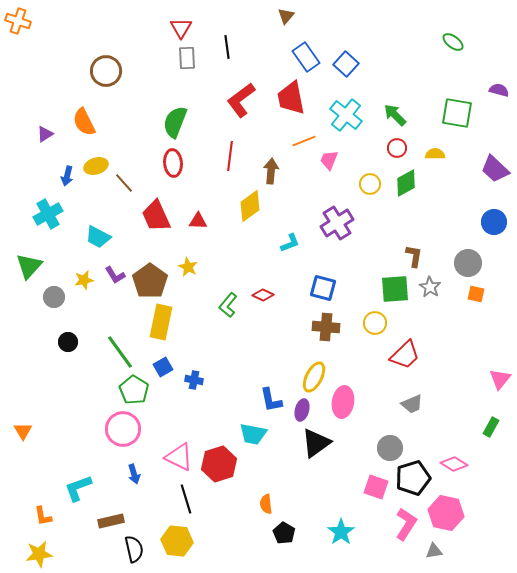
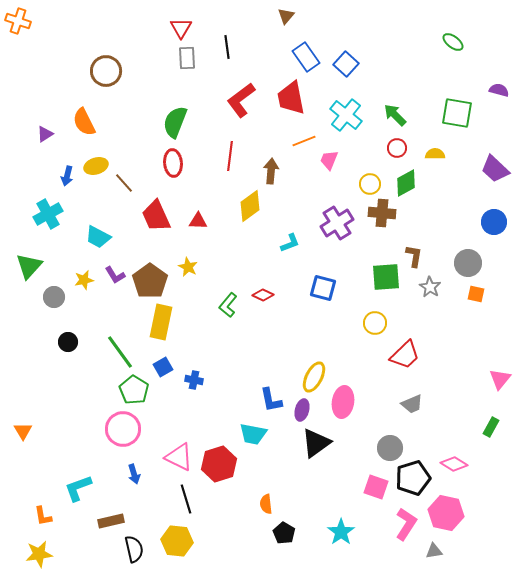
green square at (395, 289): moved 9 px left, 12 px up
brown cross at (326, 327): moved 56 px right, 114 px up
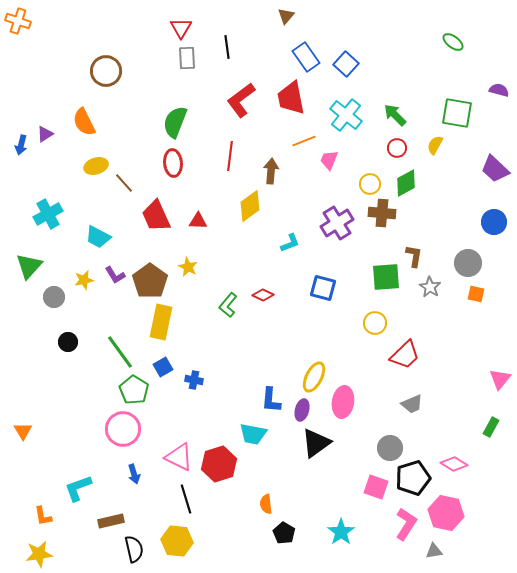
yellow semicircle at (435, 154): moved 9 px up; rotated 60 degrees counterclockwise
blue arrow at (67, 176): moved 46 px left, 31 px up
blue L-shape at (271, 400): rotated 16 degrees clockwise
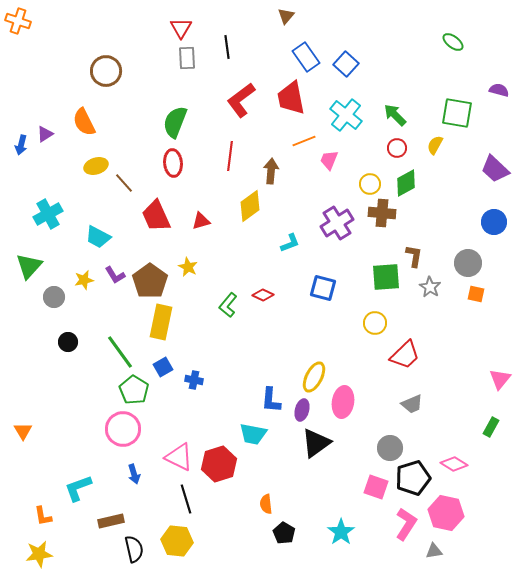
red triangle at (198, 221): moved 3 px right; rotated 18 degrees counterclockwise
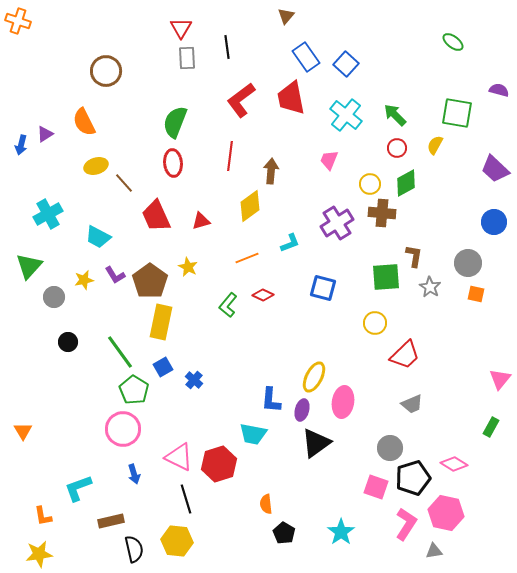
orange line at (304, 141): moved 57 px left, 117 px down
blue cross at (194, 380): rotated 30 degrees clockwise
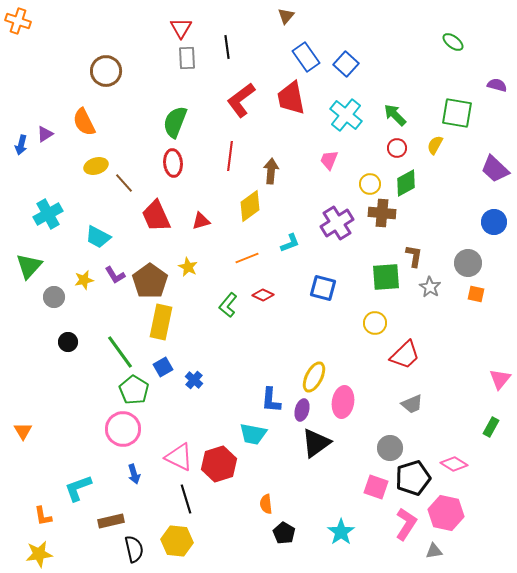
purple semicircle at (499, 90): moved 2 px left, 5 px up
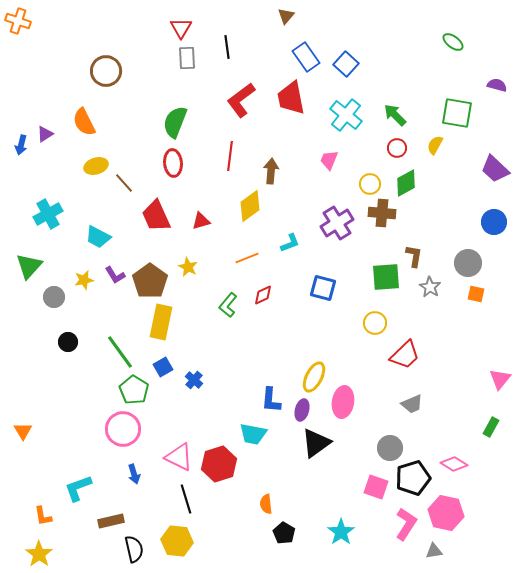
red diamond at (263, 295): rotated 50 degrees counterclockwise
yellow star at (39, 554): rotated 28 degrees counterclockwise
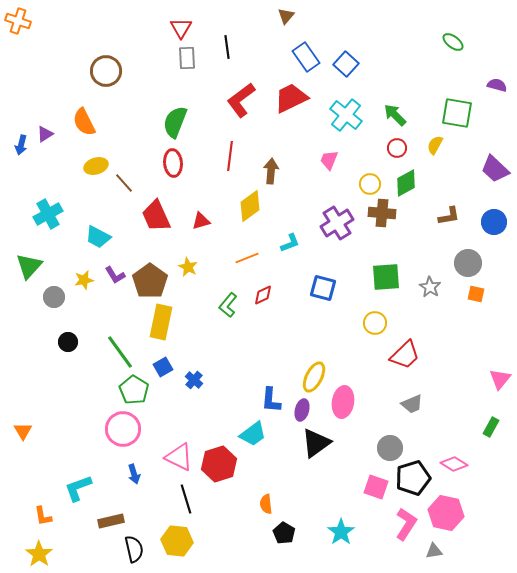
red trapezoid at (291, 98): rotated 75 degrees clockwise
brown L-shape at (414, 256): moved 35 px right, 40 px up; rotated 70 degrees clockwise
cyan trapezoid at (253, 434): rotated 48 degrees counterclockwise
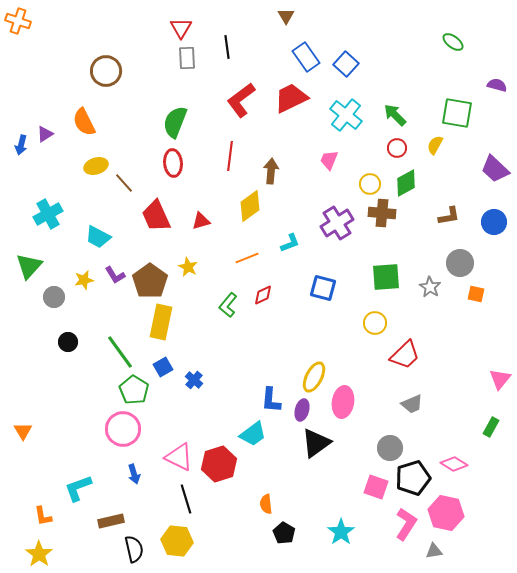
brown triangle at (286, 16): rotated 12 degrees counterclockwise
gray circle at (468, 263): moved 8 px left
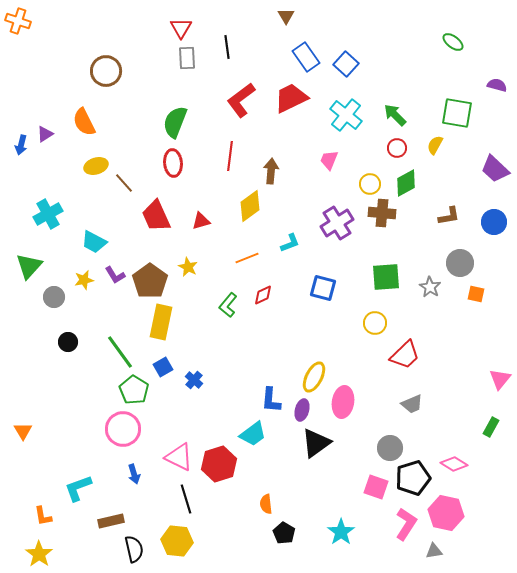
cyan trapezoid at (98, 237): moved 4 px left, 5 px down
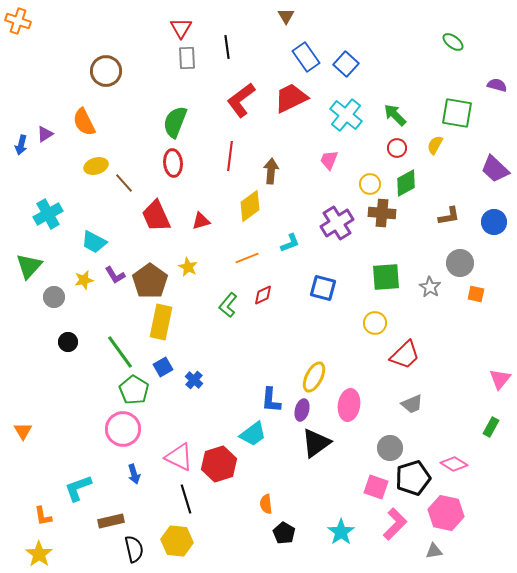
pink ellipse at (343, 402): moved 6 px right, 3 px down
pink L-shape at (406, 524): moved 11 px left; rotated 12 degrees clockwise
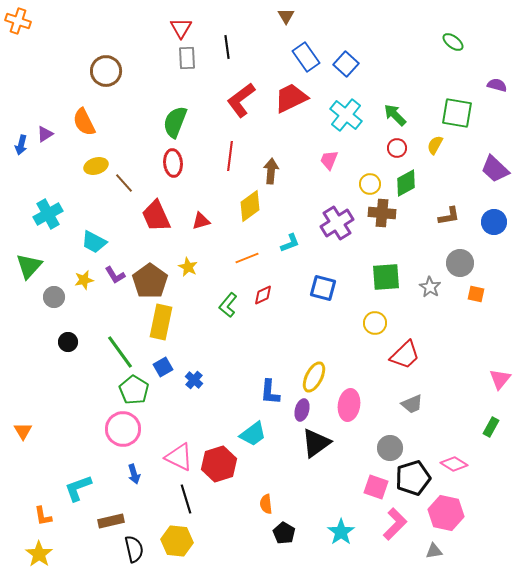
blue L-shape at (271, 400): moved 1 px left, 8 px up
